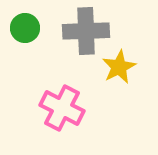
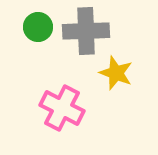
green circle: moved 13 px right, 1 px up
yellow star: moved 3 px left, 6 px down; rotated 24 degrees counterclockwise
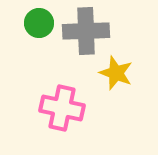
green circle: moved 1 px right, 4 px up
pink cross: rotated 15 degrees counterclockwise
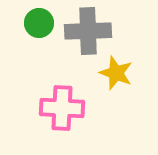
gray cross: moved 2 px right
pink cross: rotated 9 degrees counterclockwise
